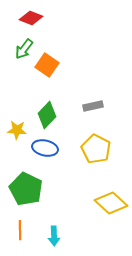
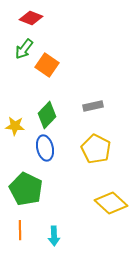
yellow star: moved 2 px left, 4 px up
blue ellipse: rotated 65 degrees clockwise
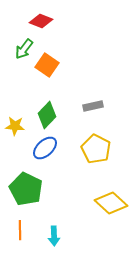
red diamond: moved 10 px right, 3 px down
blue ellipse: rotated 60 degrees clockwise
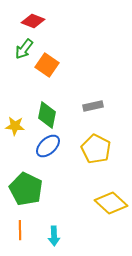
red diamond: moved 8 px left
green diamond: rotated 32 degrees counterclockwise
blue ellipse: moved 3 px right, 2 px up
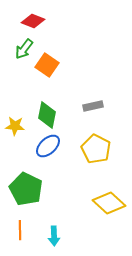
yellow diamond: moved 2 px left
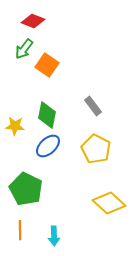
gray rectangle: rotated 66 degrees clockwise
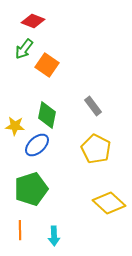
blue ellipse: moved 11 px left, 1 px up
green pentagon: moved 5 px right; rotated 28 degrees clockwise
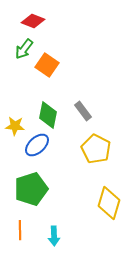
gray rectangle: moved 10 px left, 5 px down
green diamond: moved 1 px right
yellow diamond: rotated 64 degrees clockwise
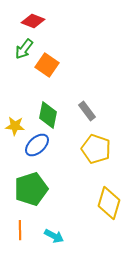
gray rectangle: moved 4 px right
yellow pentagon: rotated 8 degrees counterclockwise
cyan arrow: rotated 60 degrees counterclockwise
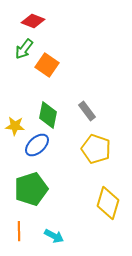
yellow diamond: moved 1 px left
orange line: moved 1 px left, 1 px down
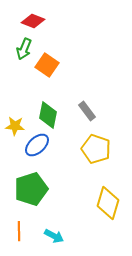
green arrow: rotated 15 degrees counterclockwise
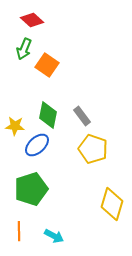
red diamond: moved 1 px left, 1 px up; rotated 20 degrees clockwise
gray rectangle: moved 5 px left, 5 px down
yellow pentagon: moved 3 px left
yellow diamond: moved 4 px right, 1 px down
